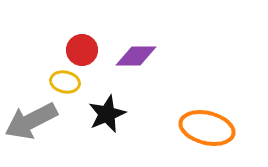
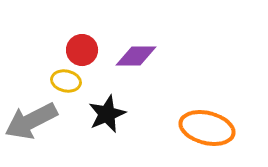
yellow ellipse: moved 1 px right, 1 px up
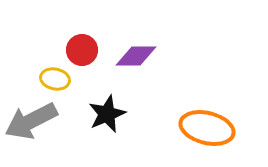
yellow ellipse: moved 11 px left, 2 px up
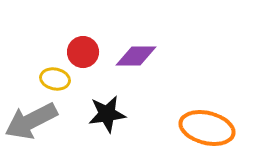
red circle: moved 1 px right, 2 px down
black star: rotated 15 degrees clockwise
